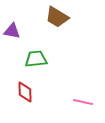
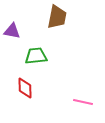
brown trapezoid: rotated 110 degrees counterclockwise
green trapezoid: moved 3 px up
red diamond: moved 4 px up
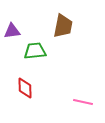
brown trapezoid: moved 6 px right, 9 px down
purple triangle: rotated 18 degrees counterclockwise
green trapezoid: moved 1 px left, 5 px up
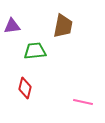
purple triangle: moved 5 px up
red diamond: rotated 15 degrees clockwise
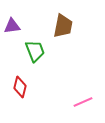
green trapezoid: rotated 75 degrees clockwise
red diamond: moved 5 px left, 1 px up
pink line: rotated 36 degrees counterclockwise
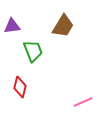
brown trapezoid: rotated 20 degrees clockwise
green trapezoid: moved 2 px left
